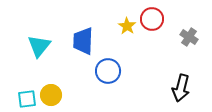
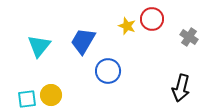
yellow star: rotated 12 degrees counterclockwise
blue trapezoid: rotated 28 degrees clockwise
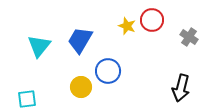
red circle: moved 1 px down
blue trapezoid: moved 3 px left, 1 px up
yellow circle: moved 30 px right, 8 px up
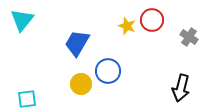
blue trapezoid: moved 3 px left, 3 px down
cyan triangle: moved 17 px left, 26 px up
yellow circle: moved 3 px up
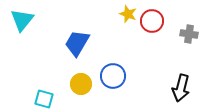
red circle: moved 1 px down
yellow star: moved 1 px right, 12 px up
gray cross: moved 3 px up; rotated 24 degrees counterclockwise
blue circle: moved 5 px right, 5 px down
cyan square: moved 17 px right; rotated 24 degrees clockwise
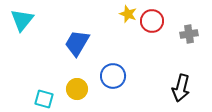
gray cross: rotated 18 degrees counterclockwise
yellow circle: moved 4 px left, 5 px down
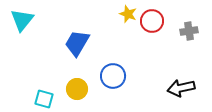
gray cross: moved 3 px up
black arrow: rotated 64 degrees clockwise
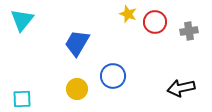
red circle: moved 3 px right, 1 px down
cyan square: moved 22 px left; rotated 18 degrees counterclockwise
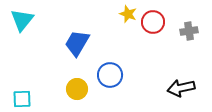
red circle: moved 2 px left
blue circle: moved 3 px left, 1 px up
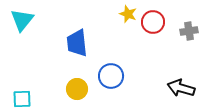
blue trapezoid: rotated 36 degrees counterclockwise
blue circle: moved 1 px right, 1 px down
black arrow: rotated 28 degrees clockwise
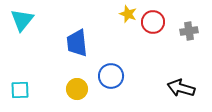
cyan square: moved 2 px left, 9 px up
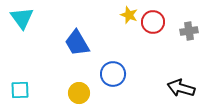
yellow star: moved 1 px right, 1 px down
cyan triangle: moved 2 px up; rotated 15 degrees counterclockwise
blue trapezoid: rotated 24 degrees counterclockwise
blue circle: moved 2 px right, 2 px up
yellow circle: moved 2 px right, 4 px down
